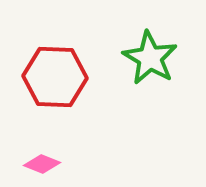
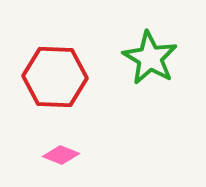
pink diamond: moved 19 px right, 9 px up
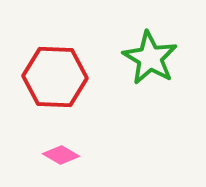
pink diamond: rotated 9 degrees clockwise
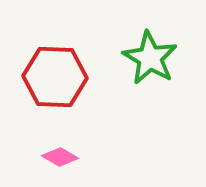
pink diamond: moved 1 px left, 2 px down
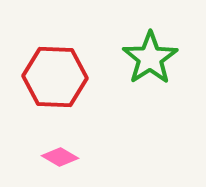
green star: rotated 8 degrees clockwise
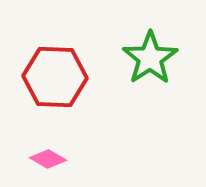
pink diamond: moved 12 px left, 2 px down
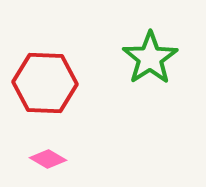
red hexagon: moved 10 px left, 6 px down
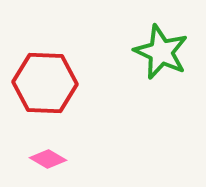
green star: moved 11 px right, 6 px up; rotated 14 degrees counterclockwise
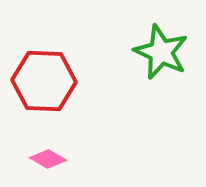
red hexagon: moved 1 px left, 2 px up
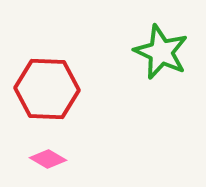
red hexagon: moved 3 px right, 8 px down
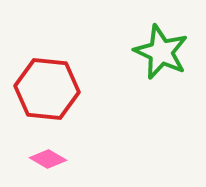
red hexagon: rotated 4 degrees clockwise
